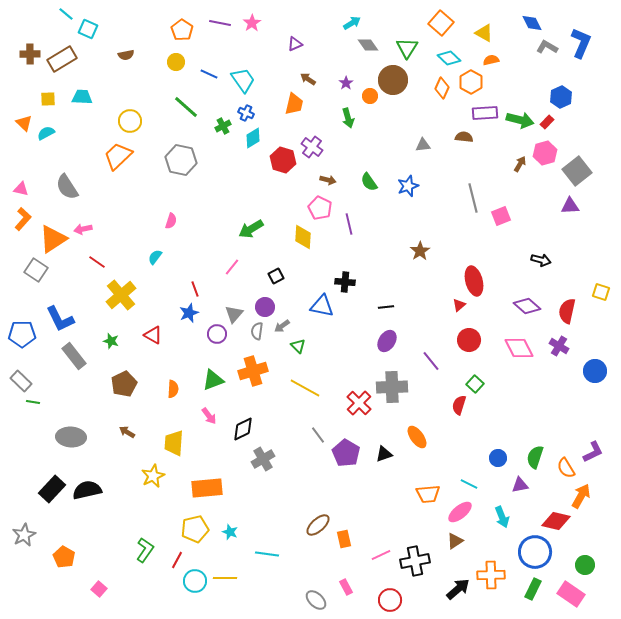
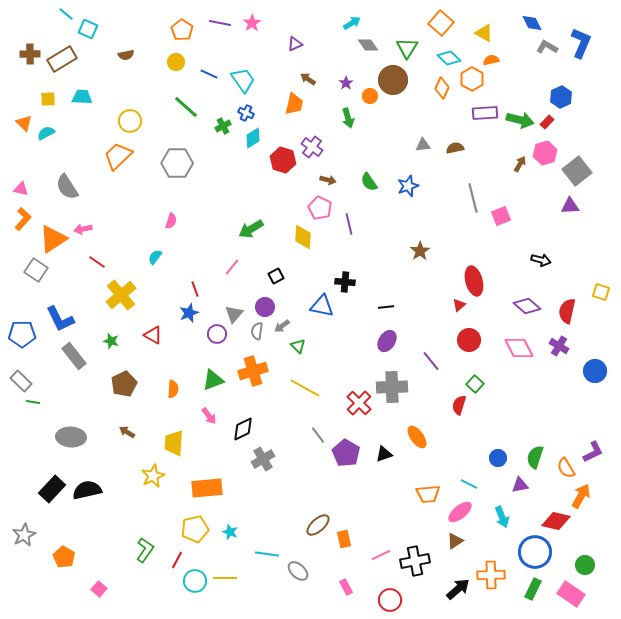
orange hexagon at (471, 82): moved 1 px right, 3 px up
brown semicircle at (464, 137): moved 9 px left, 11 px down; rotated 18 degrees counterclockwise
gray hexagon at (181, 160): moved 4 px left, 3 px down; rotated 12 degrees counterclockwise
gray ellipse at (316, 600): moved 18 px left, 29 px up
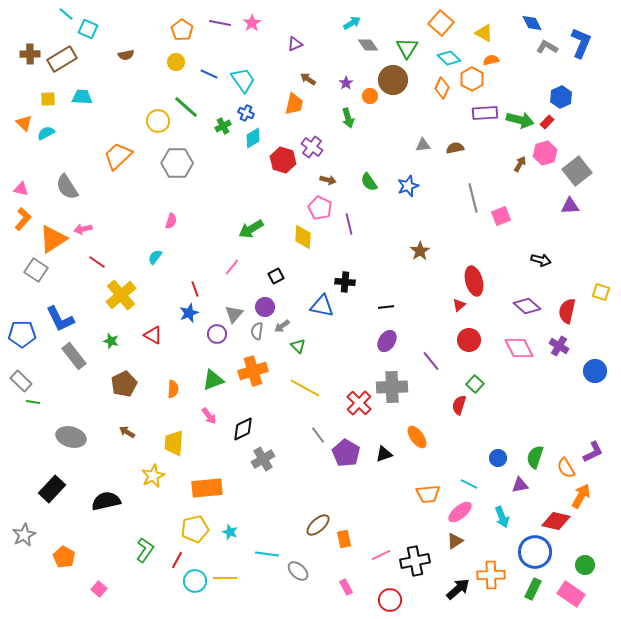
yellow circle at (130, 121): moved 28 px right
gray ellipse at (71, 437): rotated 12 degrees clockwise
black semicircle at (87, 490): moved 19 px right, 11 px down
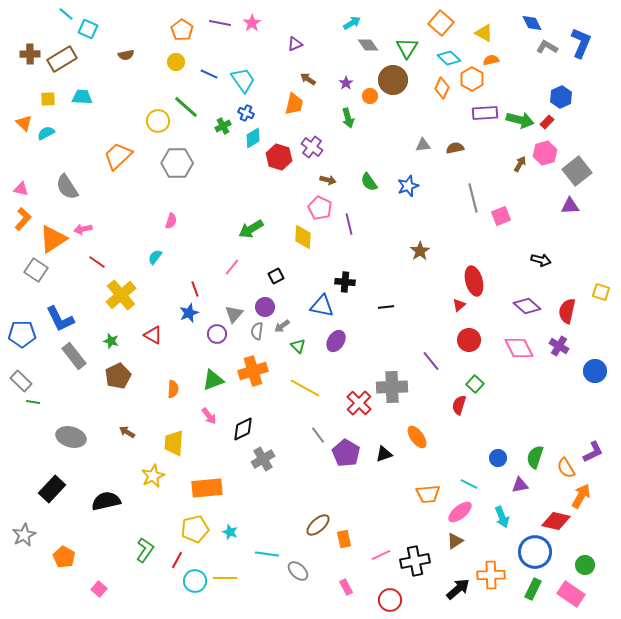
red hexagon at (283, 160): moved 4 px left, 3 px up
purple ellipse at (387, 341): moved 51 px left
brown pentagon at (124, 384): moved 6 px left, 8 px up
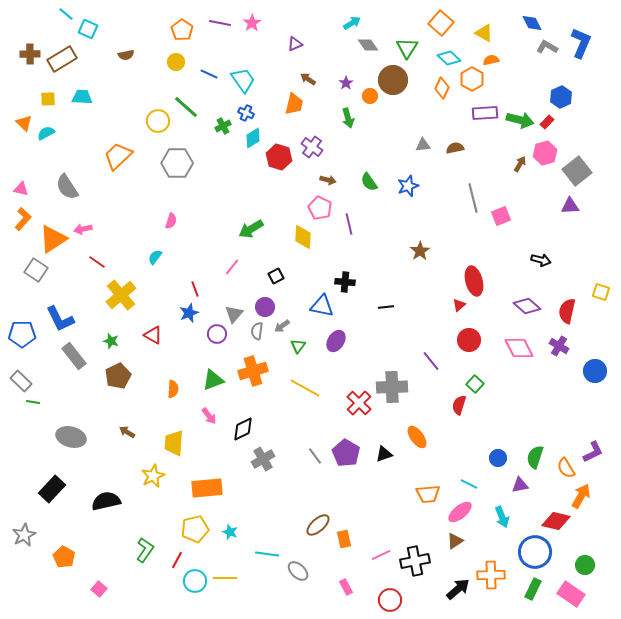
green triangle at (298, 346): rotated 21 degrees clockwise
gray line at (318, 435): moved 3 px left, 21 px down
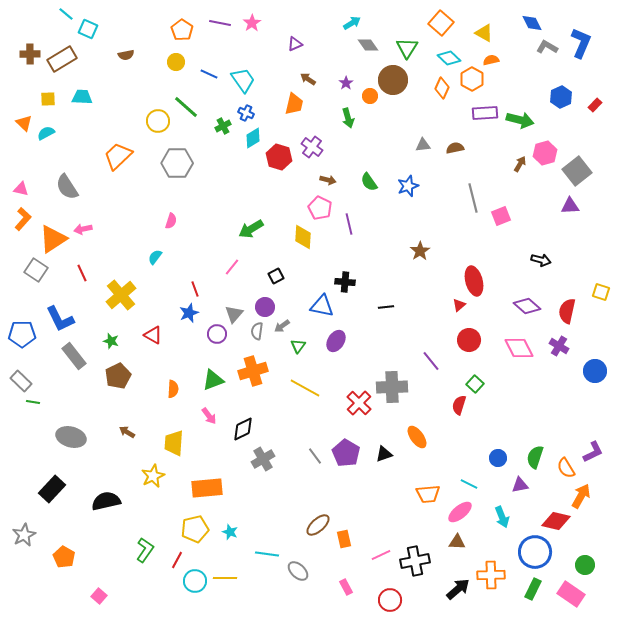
red rectangle at (547, 122): moved 48 px right, 17 px up
red line at (97, 262): moved 15 px left, 11 px down; rotated 30 degrees clockwise
brown triangle at (455, 541): moved 2 px right, 1 px down; rotated 36 degrees clockwise
pink square at (99, 589): moved 7 px down
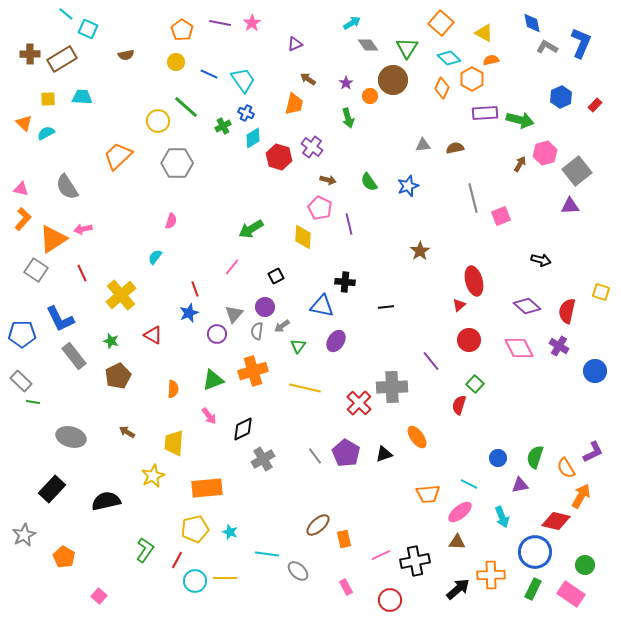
blue diamond at (532, 23): rotated 15 degrees clockwise
yellow line at (305, 388): rotated 16 degrees counterclockwise
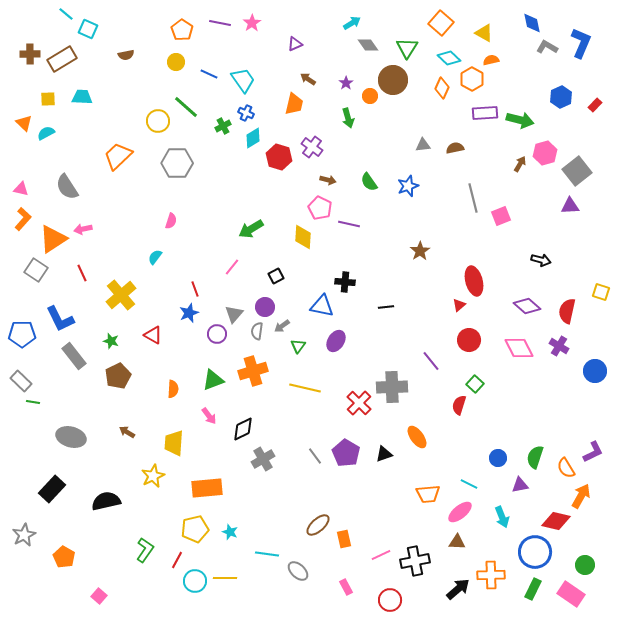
purple line at (349, 224): rotated 65 degrees counterclockwise
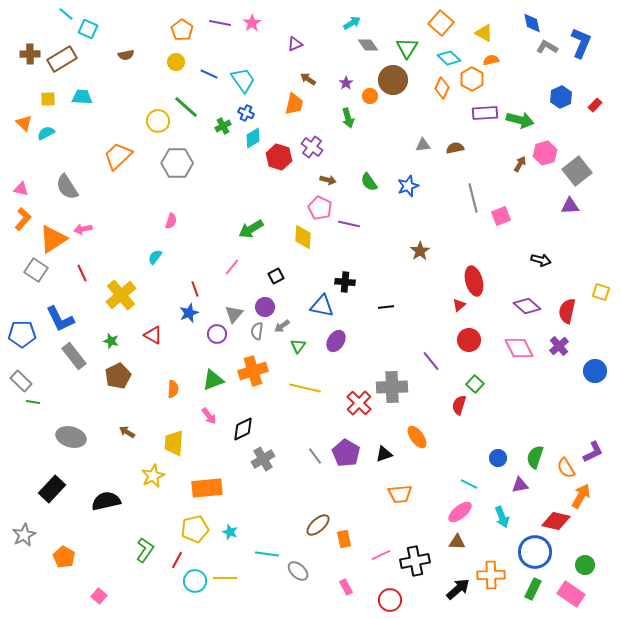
purple cross at (559, 346): rotated 18 degrees clockwise
orange trapezoid at (428, 494): moved 28 px left
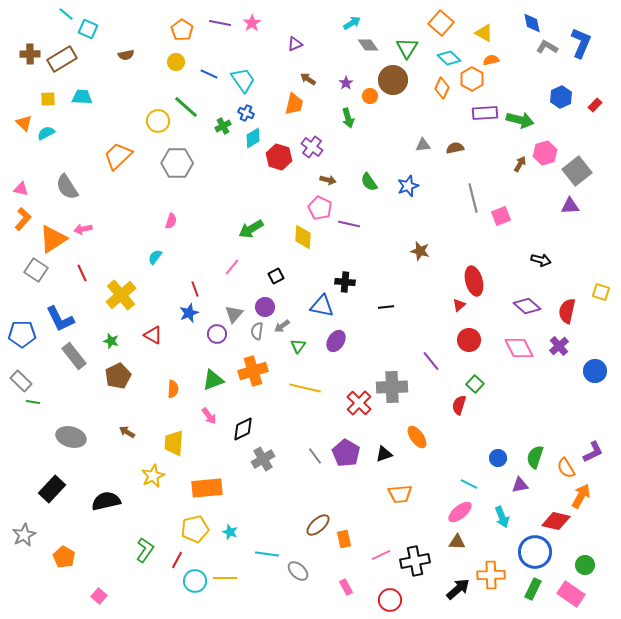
brown star at (420, 251): rotated 24 degrees counterclockwise
